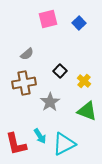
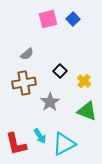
blue square: moved 6 px left, 4 px up
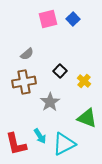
brown cross: moved 1 px up
green triangle: moved 7 px down
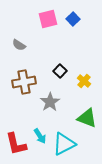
gray semicircle: moved 8 px left, 9 px up; rotated 72 degrees clockwise
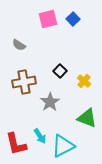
cyan triangle: moved 1 px left, 2 px down
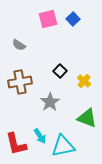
brown cross: moved 4 px left
cyan triangle: rotated 15 degrees clockwise
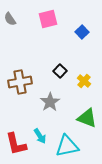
blue square: moved 9 px right, 13 px down
gray semicircle: moved 9 px left, 26 px up; rotated 24 degrees clockwise
cyan triangle: moved 4 px right
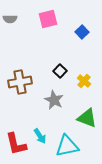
gray semicircle: rotated 56 degrees counterclockwise
gray star: moved 4 px right, 2 px up; rotated 12 degrees counterclockwise
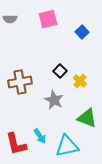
yellow cross: moved 4 px left
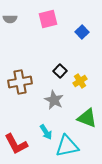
yellow cross: rotated 16 degrees clockwise
cyan arrow: moved 6 px right, 4 px up
red L-shape: rotated 15 degrees counterclockwise
